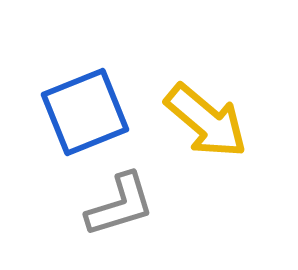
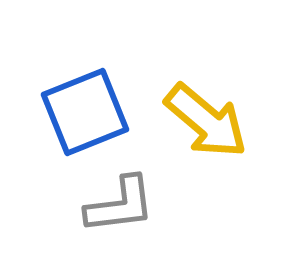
gray L-shape: rotated 10 degrees clockwise
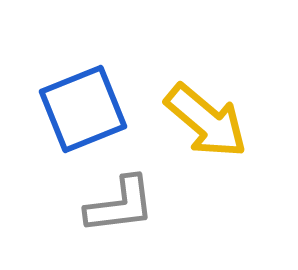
blue square: moved 2 px left, 3 px up
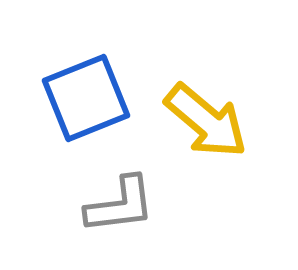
blue square: moved 3 px right, 11 px up
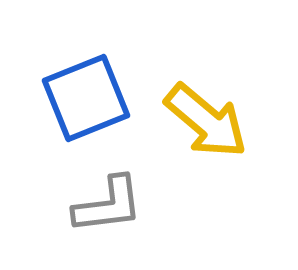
gray L-shape: moved 12 px left
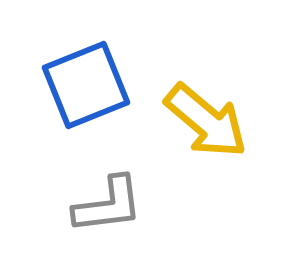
blue square: moved 13 px up
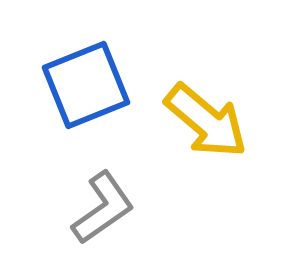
gray L-shape: moved 5 px left, 3 px down; rotated 28 degrees counterclockwise
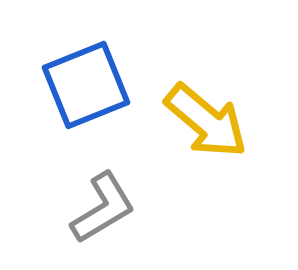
gray L-shape: rotated 4 degrees clockwise
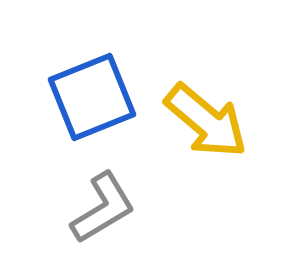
blue square: moved 6 px right, 12 px down
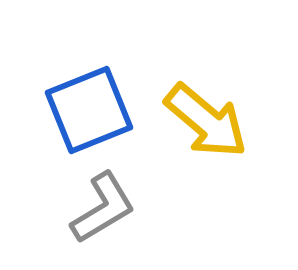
blue square: moved 3 px left, 13 px down
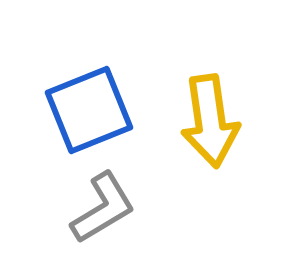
yellow arrow: moved 4 px right; rotated 42 degrees clockwise
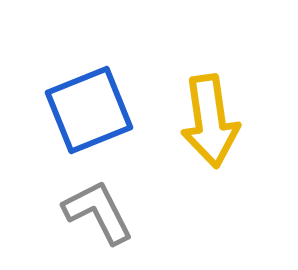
gray L-shape: moved 5 px left, 4 px down; rotated 86 degrees counterclockwise
